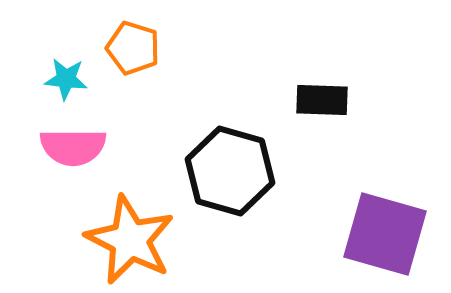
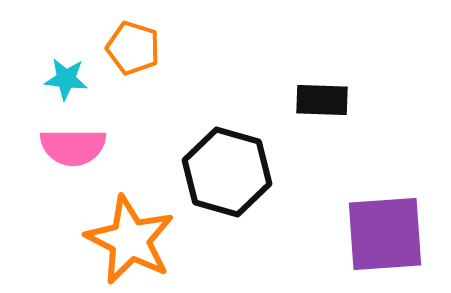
black hexagon: moved 3 px left, 1 px down
purple square: rotated 20 degrees counterclockwise
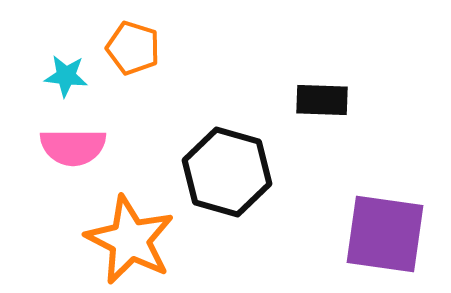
cyan star: moved 3 px up
purple square: rotated 12 degrees clockwise
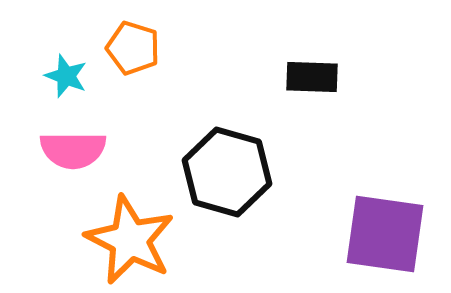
cyan star: rotated 15 degrees clockwise
black rectangle: moved 10 px left, 23 px up
pink semicircle: moved 3 px down
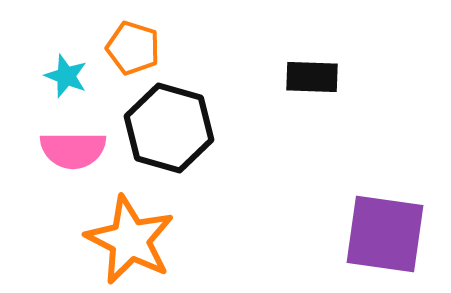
black hexagon: moved 58 px left, 44 px up
